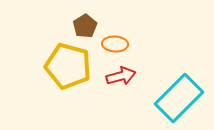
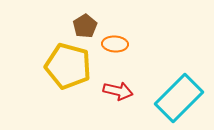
red arrow: moved 3 px left, 15 px down; rotated 28 degrees clockwise
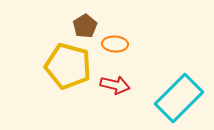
red arrow: moved 3 px left, 6 px up
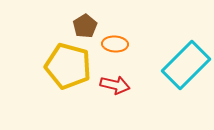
cyan rectangle: moved 7 px right, 33 px up
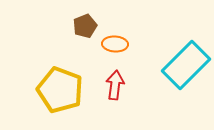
brown pentagon: rotated 10 degrees clockwise
yellow pentagon: moved 8 px left, 24 px down; rotated 6 degrees clockwise
red arrow: rotated 96 degrees counterclockwise
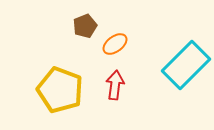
orange ellipse: rotated 40 degrees counterclockwise
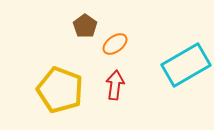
brown pentagon: rotated 15 degrees counterclockwise
cyan rectangle: rotated 15 degrees clockwise
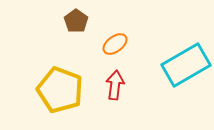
brown pentagon: moved 9 px left, 5 px up
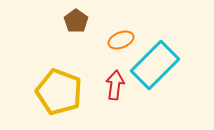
orange ellipse: moved 6 px right, 4 px up; rotated 15 degrees clockwise
cyan rectangle: moved 31 px left; rotated 15 degrees counterclockwise
yellow pentagon: moved 1 px left, 2 px down
